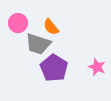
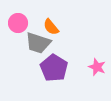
gray trapezoid: moved 1 px up
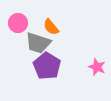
purple pentagon: moved 7 px left, 2 px up
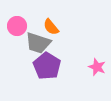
pink circle: moved 1 px left, 3 px down
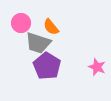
pink circle: moved 4 px right, 3 px up
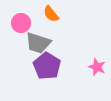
orange semicircle: moved 13 px up
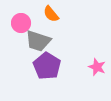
gray trapezoid: moved 2 px up
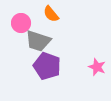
purple pentagon: rotated 12 degrees counterclockwise
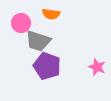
orange semicircle: rotated 42 degrees counterclockwise
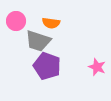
orange semicircle: moved 9 px down
pink circle: moved 5 px left, 2 px up
